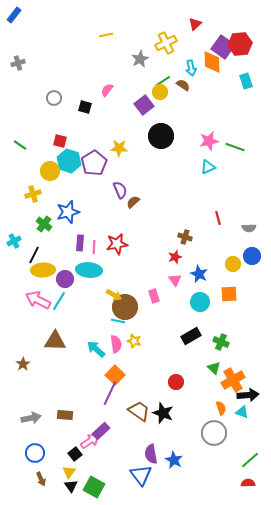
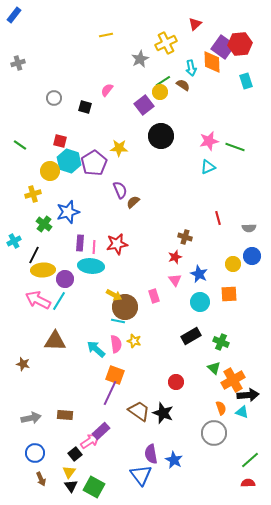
cyan ellipse at (89, 270): moved 2 px right, 4 px up
brown star at (23, 364): rotated 24 degrees counterclockwise
orange square at (115, 375): rotated 24 degrees counterclockwise
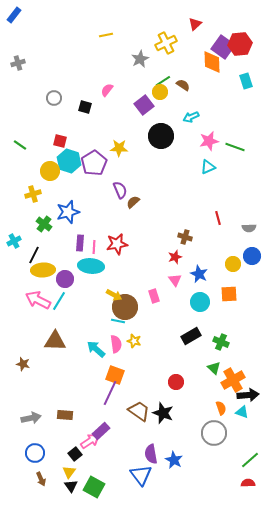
cyan arrow at (191, 68): moved 49 px down; rotated 77 degrees clockwise
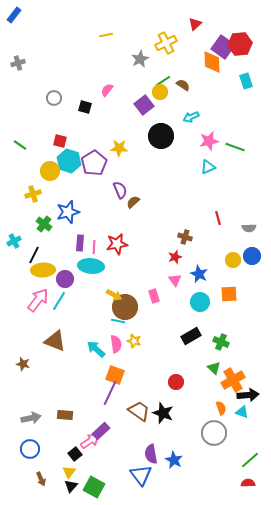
yellow circle at (233, 264): moved 4 px up
pink arrow at (38, 300): rotated 100 degrees clockwise
brown triangle at (55, 341): rotated 20 degrees clockwise
blue circle at (35, 453): moved 5 px left, 4 px up
black triangle at (71, 486): rotated 16 degrees clockwise
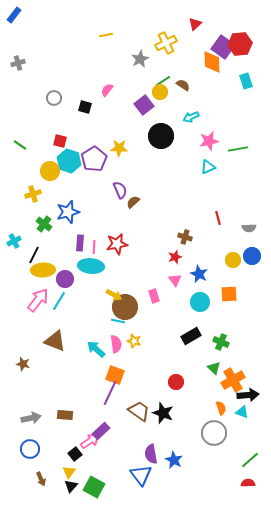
green line at (235, 147): moved 3 px right, 2 px down; rotated 30 degrees counterclockwise
purple pentagon at (94, 163): moved 4 px up
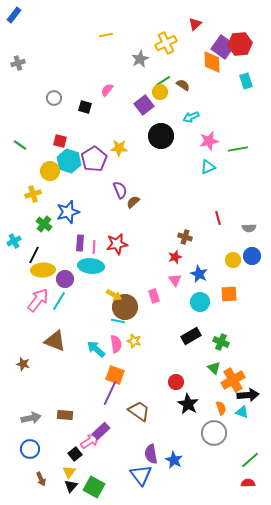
black star at (163, 413): moved 25 px right, 9 px up; rotated 10 degrees clockwise
